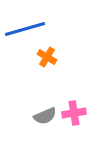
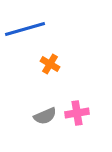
orange cross: moved 3 px right, 7 px down
pink cross: moved 3 px right
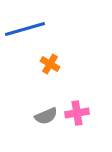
gray semicircle: moved 1 px right
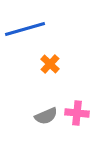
orange cross: rotated 12 degrees clockwise
pink cross: rotated 15 degrees clockwise
